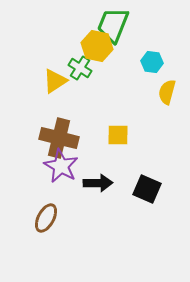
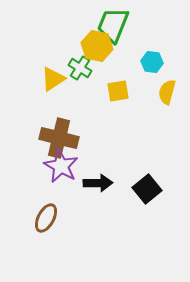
yellow triangle: moved 2 px left, 2 px up
yellow square: moved 44 px up; rotated 10 degrees counterclockwise
black square: rotated 28 degrees clockwise
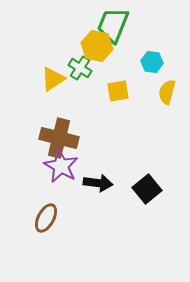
black arrow: rotated 8 degrees clockwise
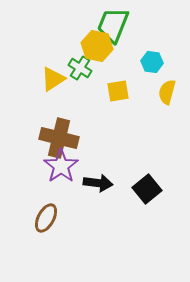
purple star: rotated 8 degrees clockwise
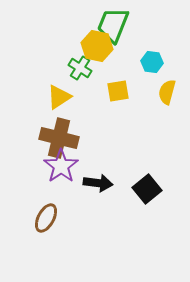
yellow triangle: moved 6 px right, 18 px down
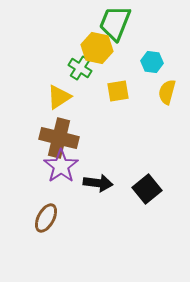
green trapezoid: moved 2 px right, 2 px up
yellow hexagon: moved 2 px down
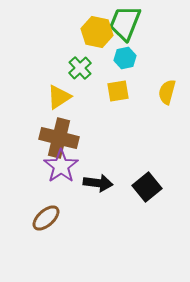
green trapezoid: moved 10 px right
yellow hexagon: moved 16 px up
cyan hexagon: moved 27 px left, 4 px up; rotated 20 degrees counterclockwise
green cross: rotated 15 degrees clockwise
black square: moved 2 px up
brown ellipse: rotated 20 degrees clockwise
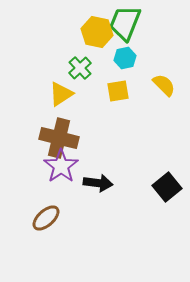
yellow semicircle: moved 3 px left, 7 px up; rotated 120 degrees clockwise
yellow triangle: moved 2 px right, 3 px up
black square: moved 20 px right
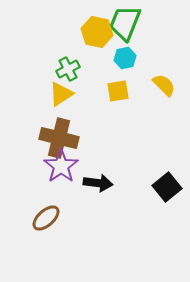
green cross: moved 12 px left, 1 px down; rotated 15 degrees clockwise
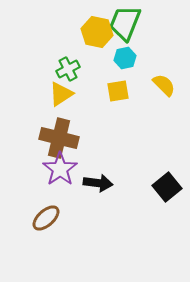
purple star: moved 1 px left, 3 px down
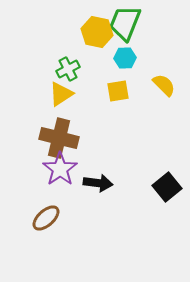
cyan hexagon: rotated 10 degrees clockwise
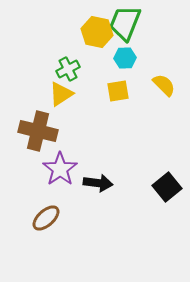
brown cross: moved 21 px left, 7 px up
